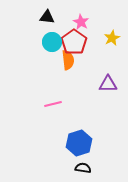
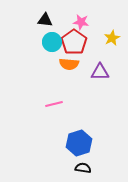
black triangle: moved 2 px left, 3 px down
pink star: rotated 21 degrees counterclockwise
orange semicircle: moved 1 px right, 4 px down; rotated 102 degrees clockwise
purple triangle: moved 8 px left, 12 px up
pink line: moved 1 px right
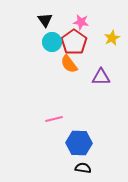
black triangle: rotated 49 degrees clockwise
orange semicircle: rotated 48 degrees clockwise
purple triangle: moved 1 px right, 5 px down
pink line: moved 15 px down
blue hexagon: rotated 20 degrees clockwise
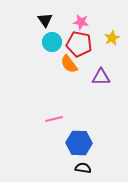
red pentagon: moved 5 px right, 2 px down; rotated 25 degrees counterclockwise
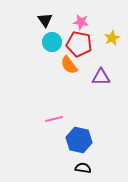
orange semicircle: moved 1 px down
blue hexagon: moved 3 px up; rotated 10 degrees clockwise
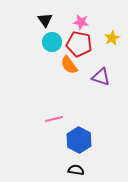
purple triangle: rotated 18 degrees clockwise
blue hexagon: rotated 15 degrees clockwise
black semicircle: moved 7 px left, 2 px down
